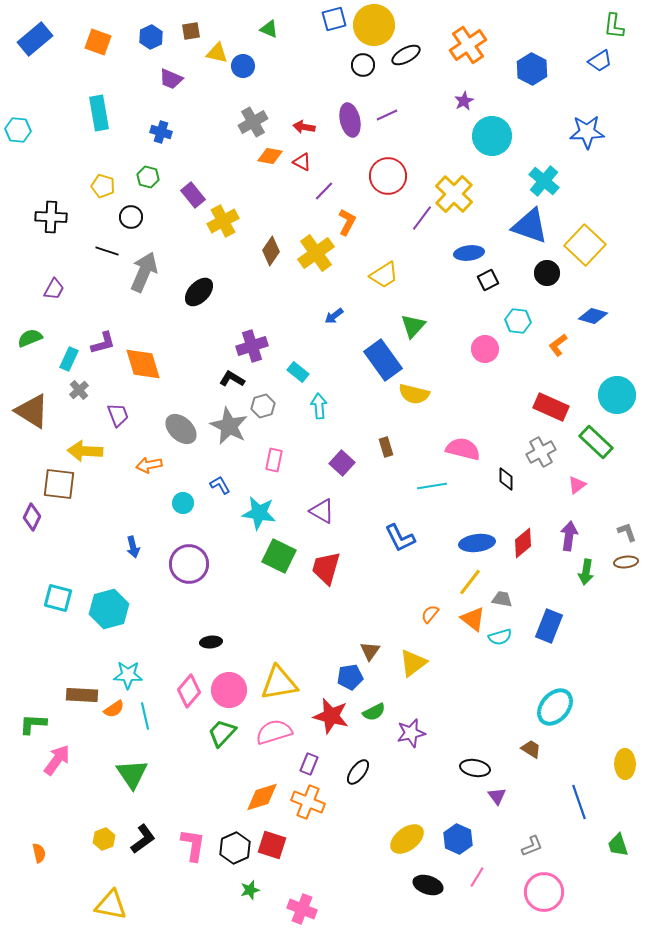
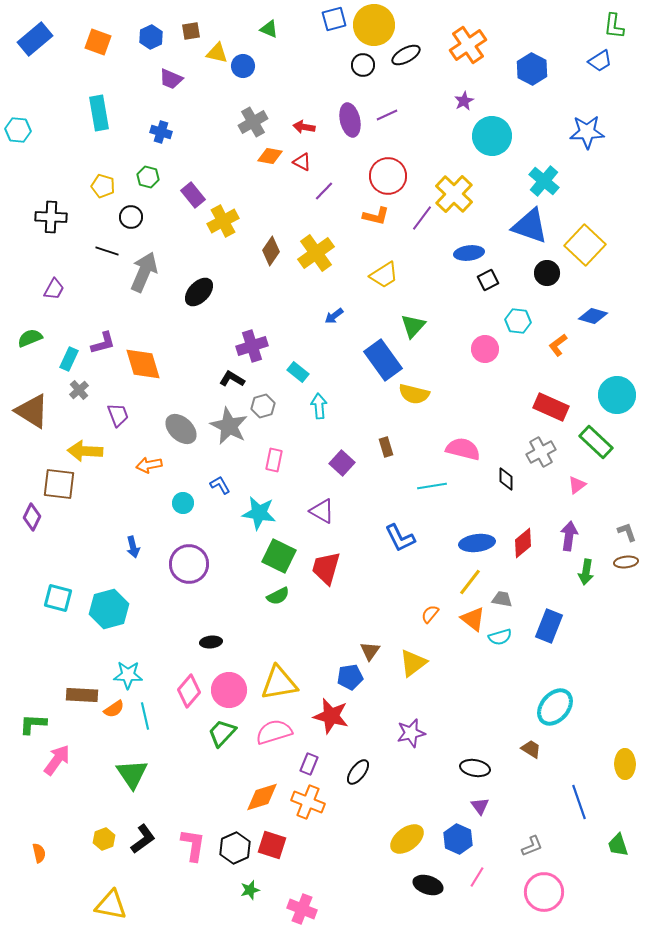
orange L-shape at (347, 222): moved 29 px right, 6 px up; rotated 76 degrees clockwise
green semicircle at (374, 712): moved 96 px left, 116 px up
purple triangle at (497, 796): moved 17 px left, 10 px down
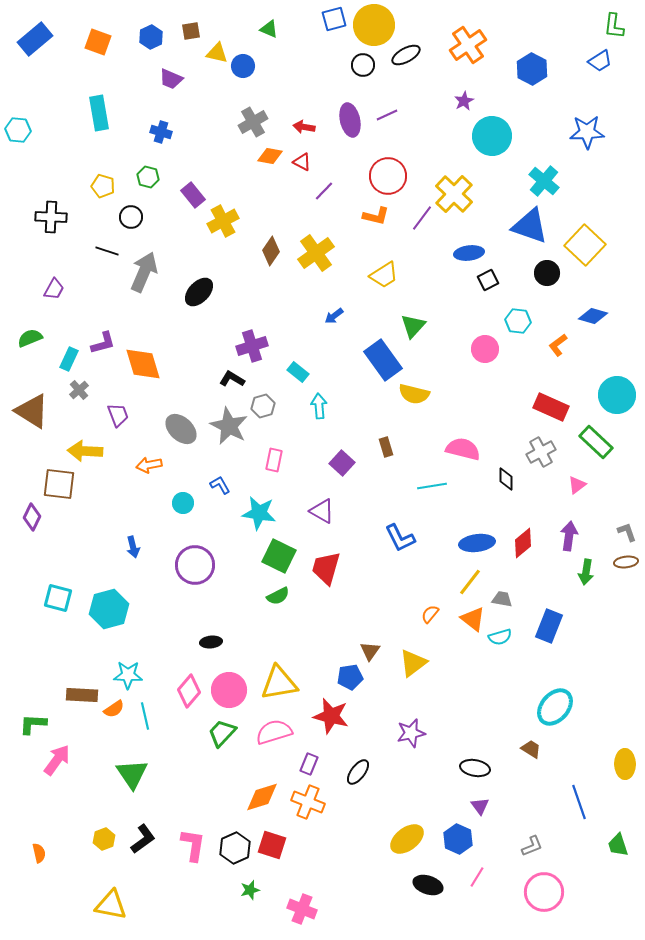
purple circle at (189, 564): moved 6 px right, 1 px down
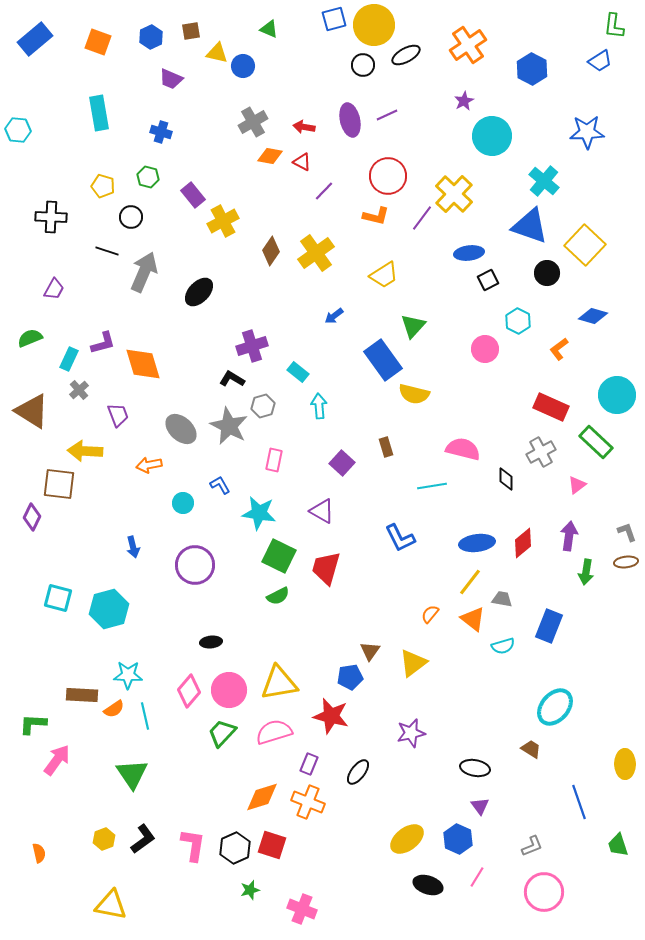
cyan hexagon at (518, 321): rotated 20 degrees clockwise
orange L-shape at (558, 345): moved 1 px right, 4 px down
cyan semicircle at (500, 637): moved 3 px right, 9 px down
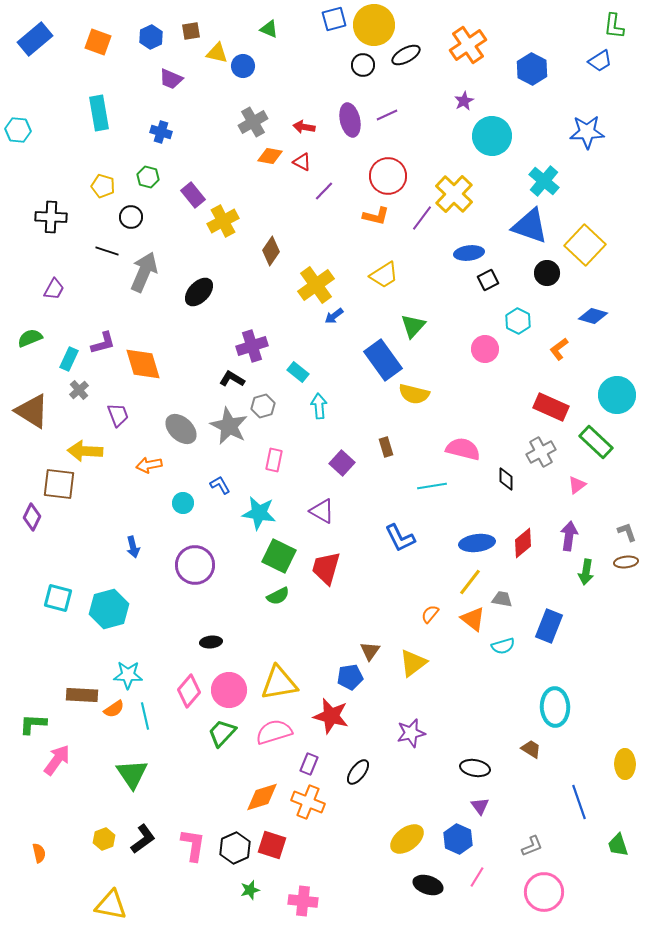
yellow cross at (316, 253): moved 32 px down
cyan ellipse at (555, 707): rotated 42 degrees counterclockwise
pink cross at (302, 909): moved 1 px right, 8 px up; rotated 16 degrees counterclockwise
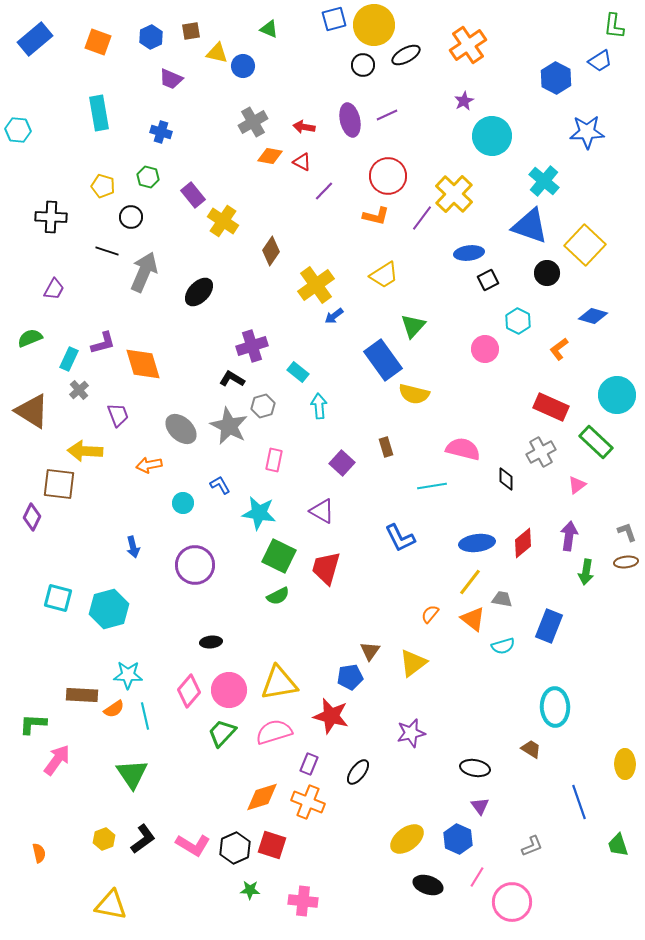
blue hexagon at (532, 69): moved 24 px right, 9 px down
yellow cross at (223, 221): rotated 28 degrees counterclockwise
pink L-shape at (193, 845): rotated 112 degrees clockwise
green star at (250, 890): rotated 18 degrees clockwise
pink circle at (544, 892): moved 32 px left, 10 px down
